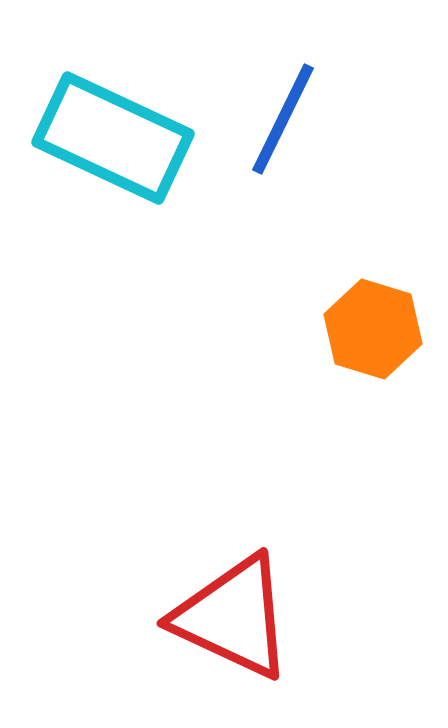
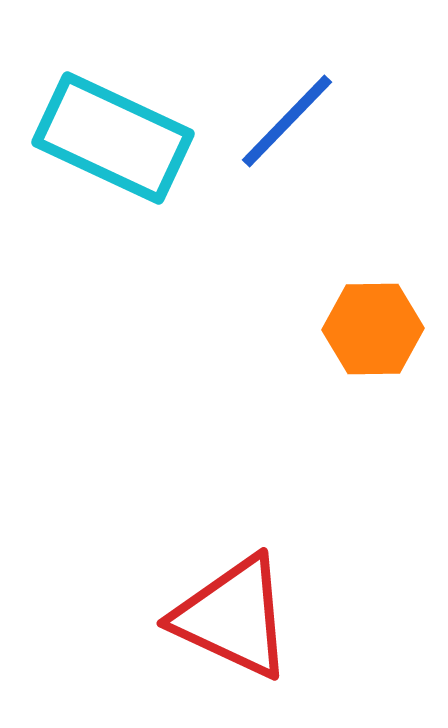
blue line: moved 4 px right, 2 px down; rotated 18 degrees clockwise
orange hexagon: rotated 18 degrees counterclockwise
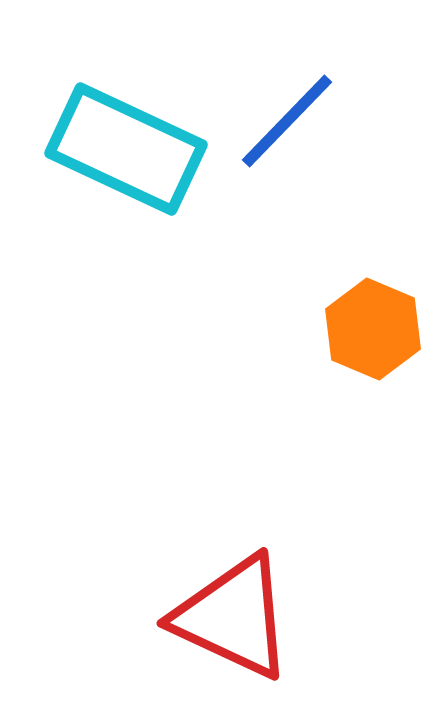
cyan rectangle: moved 13 px right, 11 px down
orange hexagon: rotated 24 degrees clockwise
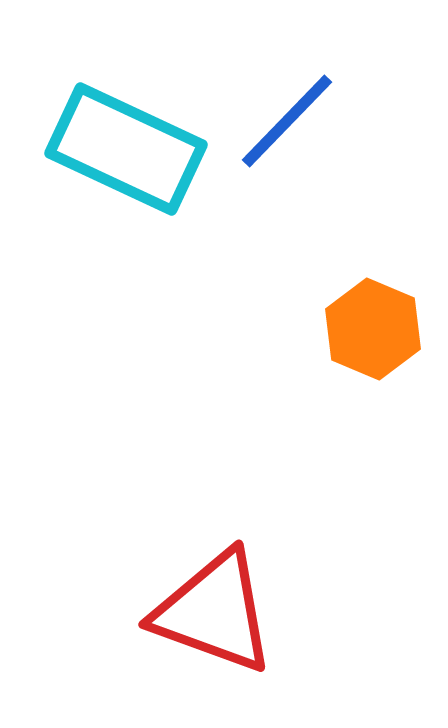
red triangle: moved 19 px left, 5 px up; rotated 5 degrees counterclockwise
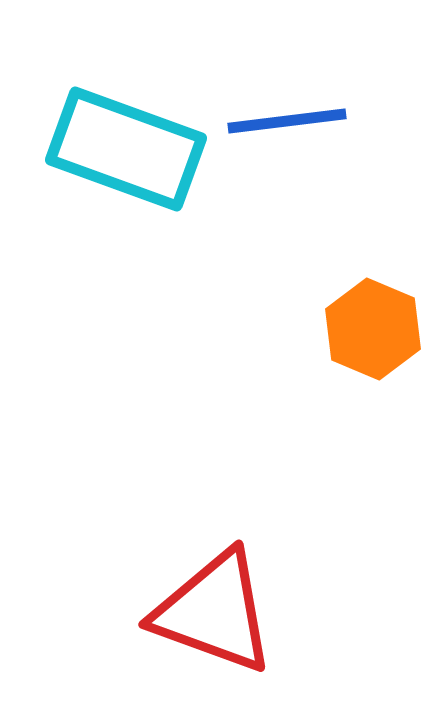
blue line: rotated 39 degrees clockwise
cyan rectangle: rotated 5 degrees counterclockwise
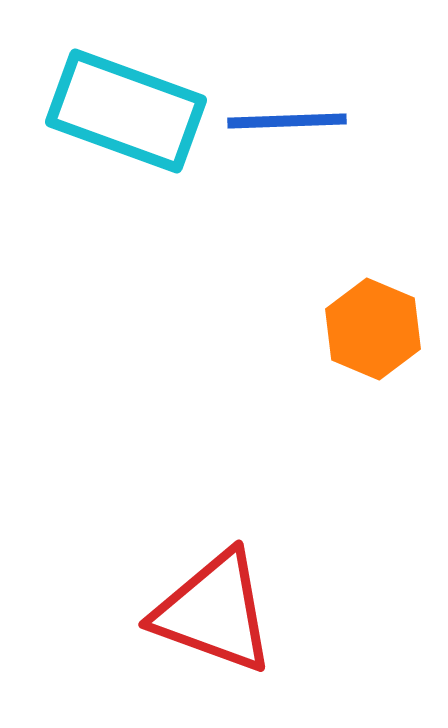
blue line: rotated 5 degrees clockwise
cyan rectangle: moved 38 px up
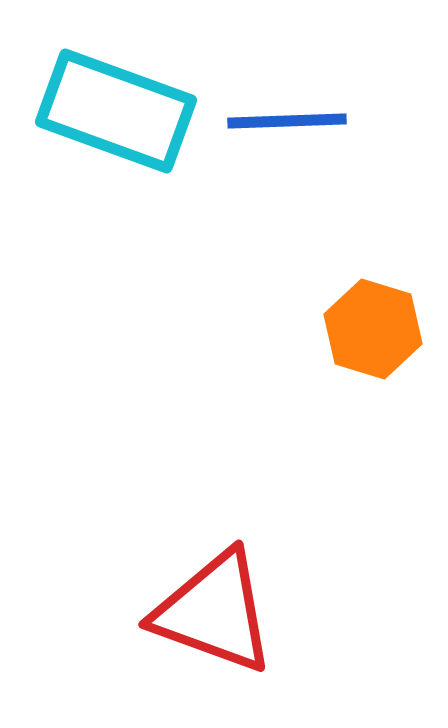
cyan rectangle: moved 10 px left
orange hexagon: rotated 6 degrees counterclockwise
